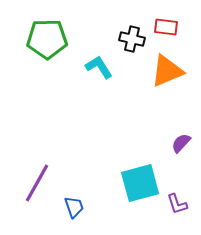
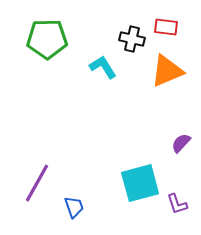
cyan L-shape: moved 4 px right
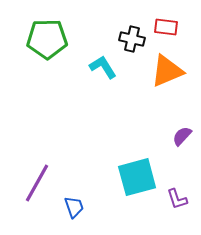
purple semicircle: moved 1 px right, 7 px up
cyan square: moved 3 px left, 6 px up
purple L-shape: moved 5 px up
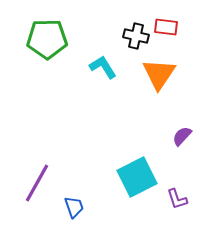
black cross: moved 4 px right, 3 px up
orange triangle: moved 8 px left, 3 px down; rotated 33 degrees counterclockwise
cyan square: rotated 12 degrees counterclockwise
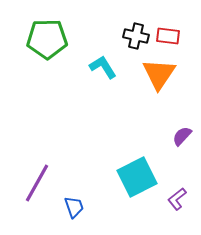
red rectangle: moved 2 px right, 9 px down
purple L-shape: rotated 70 degrees clockwise
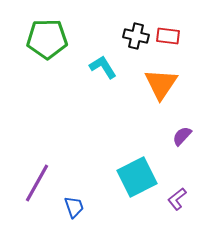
orange triangle: moved 2 px right, 10 px down
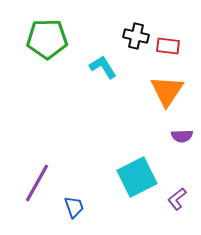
red rectangle: moved 10 px down
orange triangle: moved 6 px right, 7 px down
purple semicircle: rotated 135 degrees counterclockwise
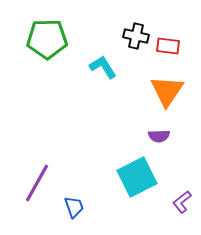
purple semicircle: moved 23 px left
purple L-shape: moved 5 px right, 3 px down
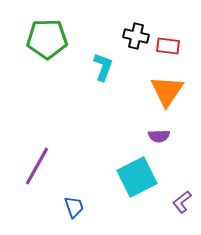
cyan L-shape: rotated 52 degrees clockwise
purple line: moved 17 px up
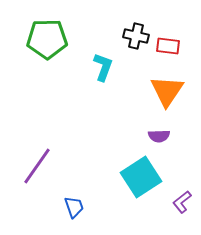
purple line: rotated 6 degrees clockwise
cyan square: moved 4 px right; rotated 6 degrees counterclockwise
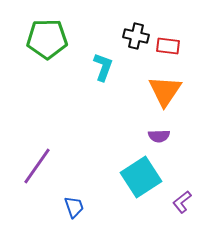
orange triangle: moved 2 px left
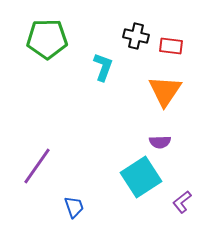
red rectangle: moved 3 px right
purple semicircle: moved 1 px right, 6 px down
